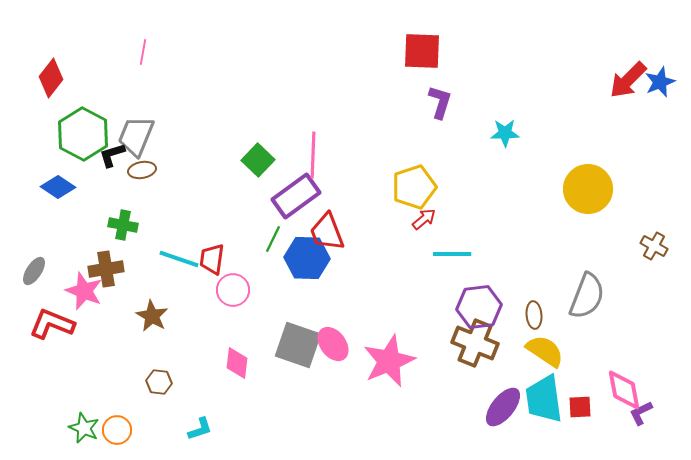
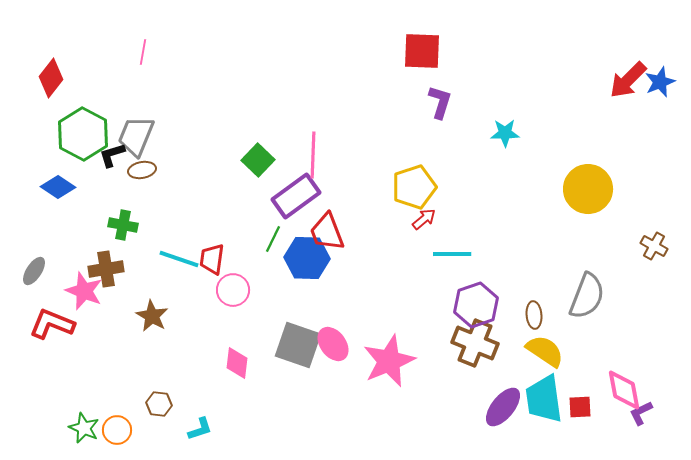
purple hexagon at (479, 307): moved 3 px left, 2 px up; rotated 12 degrees counterclockwise
brown hexagon at (159, 382): moved 22 px down
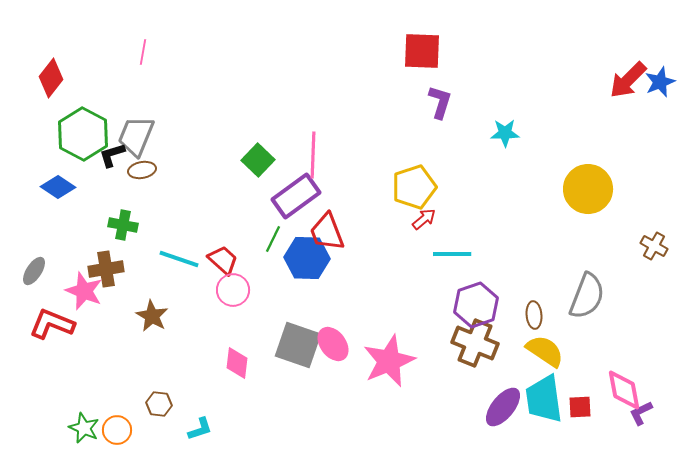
red trapezoid at (212, 259): moved 11 px right, 1 px down; rotated 124 degrees clockwise
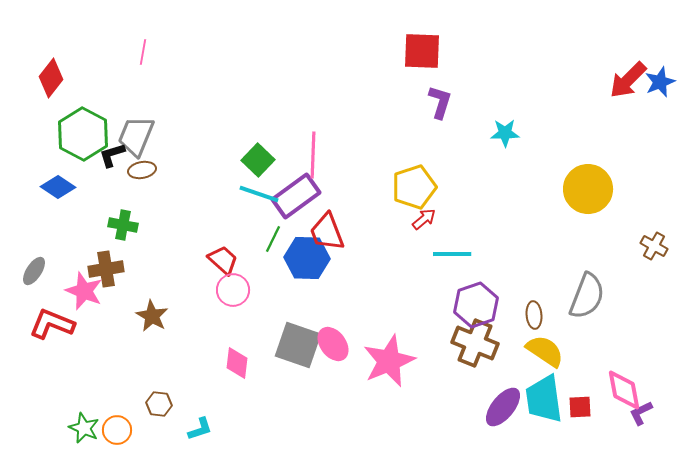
cyan line at (179, 259): moved 80 px right, 65 px up
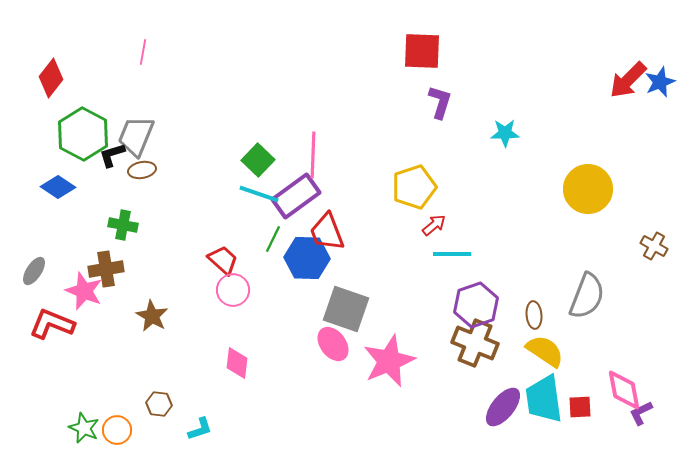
red arrow at (424, 219): moved 10 px right, 6 px down
gray square at (298, 345): moved 48 px right, 36 px up
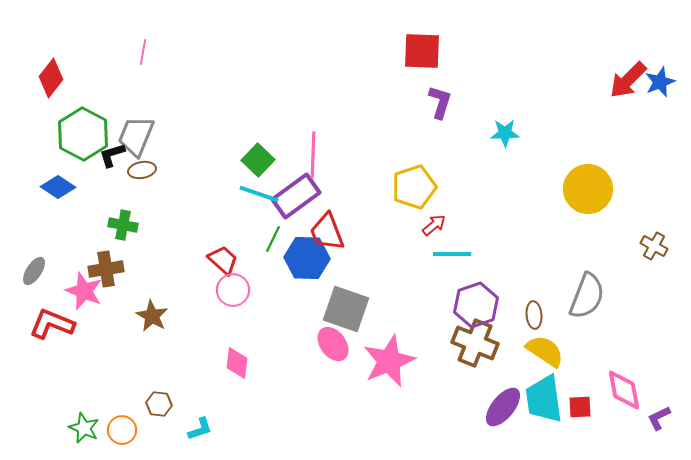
purple L-shape at (641, 413): moved 18 px right, 5 px down
orange circle at (117, 430): moved 5 px right
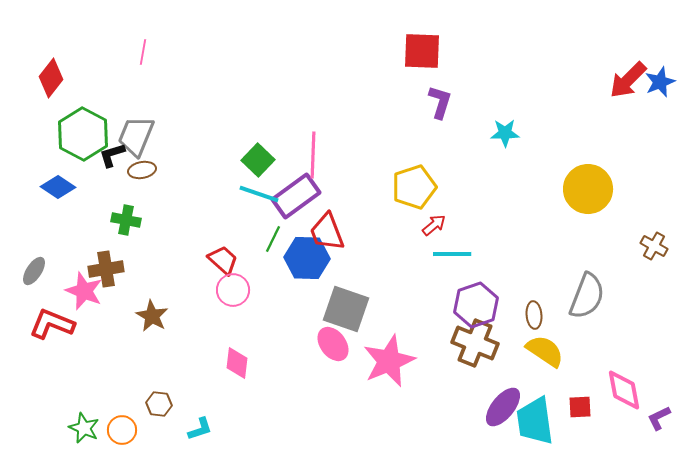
green cross at (123, 225): moved 3 px right, 5 px up
cyan trapezoid at (544, 399): moved 9 px left, 22 px down
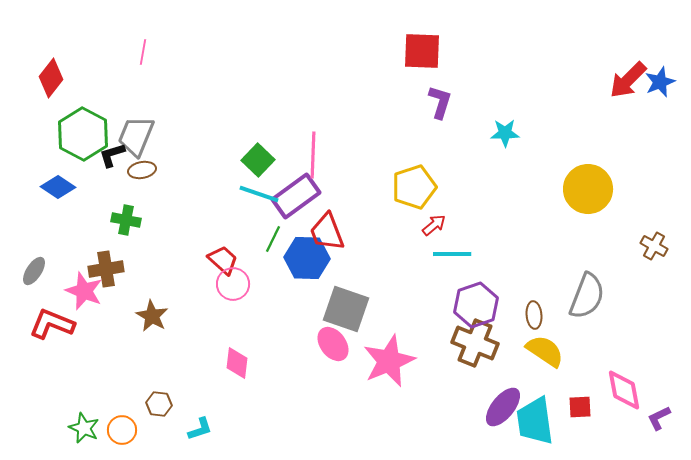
pink circle at (233, 290): moved 6 px up
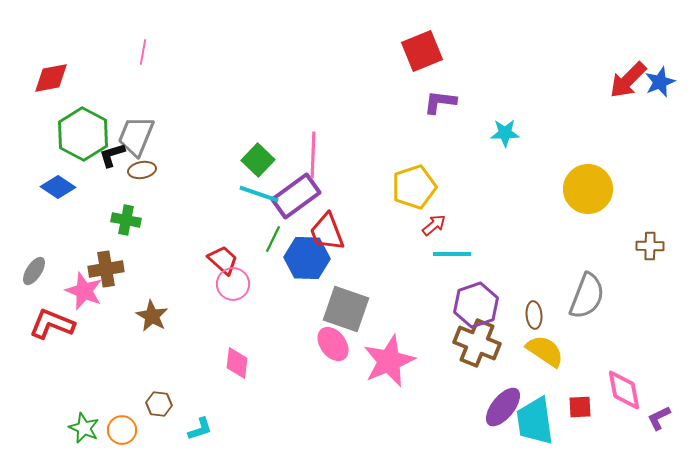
red square at (422, 51): rotated 24 degrees counterclockwise
red diamond at (51, 78): rotated 42 degrees clockwise
purple L-shape at (440, 102): rotated 100 degrees counterclockwise
brown cross at (654, 246): moved 4 px left; rotated 28 degrees counterclockwise
brown cross at (475, 343): moved 2 px right
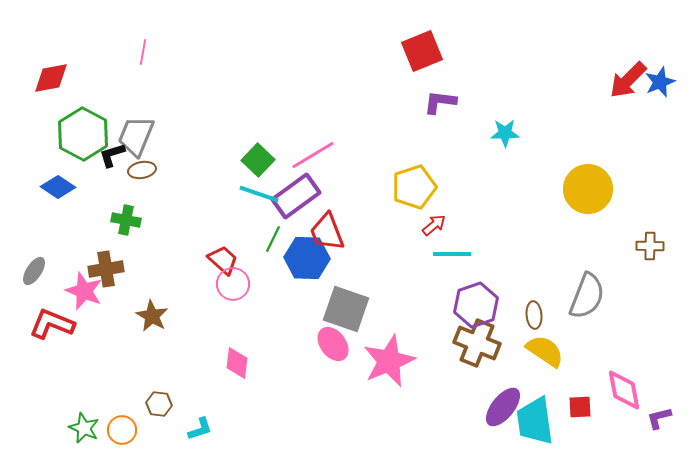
pink line at (313, 155): rotated 57 degrees clockwise
purple L-shape at (659, 418): rotated 12 degrees clockwise
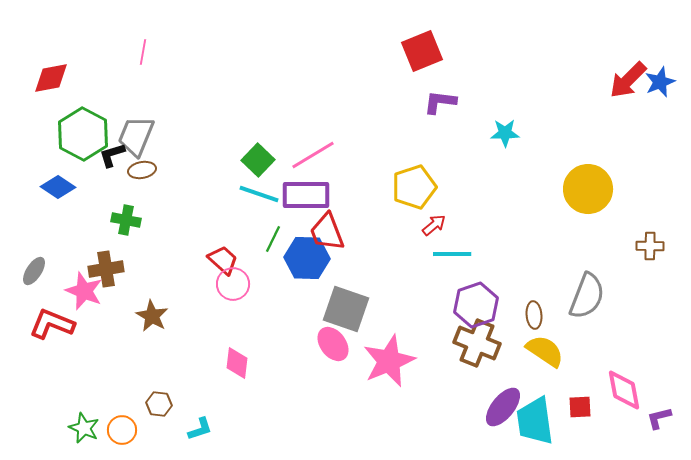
purple rectangle at (296, 196): moved 10 px right, 1 px up; rotated 36 degrees clockwise
